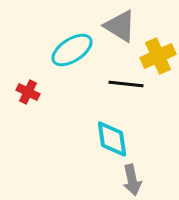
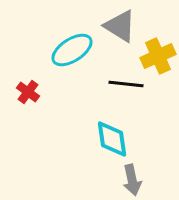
red cross: rotated 10 degrees clockwise
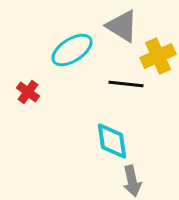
gray triangle: moved 2 px right
cyan diamond: moved 2 px down
gray arrow: moved 1 px down
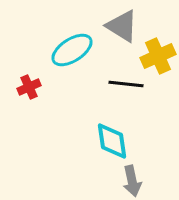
red cross: moved 1 px right, 5 px up; rotated 30 degrees clockwise
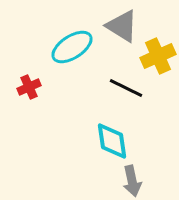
cyan ellipse: moved 3 px up
black line: moved 4 px down; rotated 20 degrees clockwise
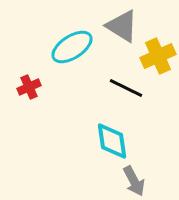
gray arrow: moved 2 px right; rotated 16 degrees counterclockwise
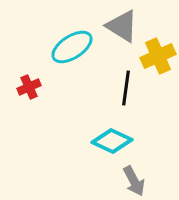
black line: rotated 72 degrees clockwise
cyan diamond: rotated 57 degrees counterclockwise
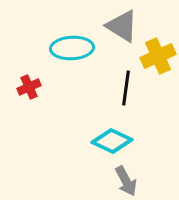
cyan ellipse: moved 1 px down; rotated 30 degrees clockwise
gray arrow: moved 8 px left
